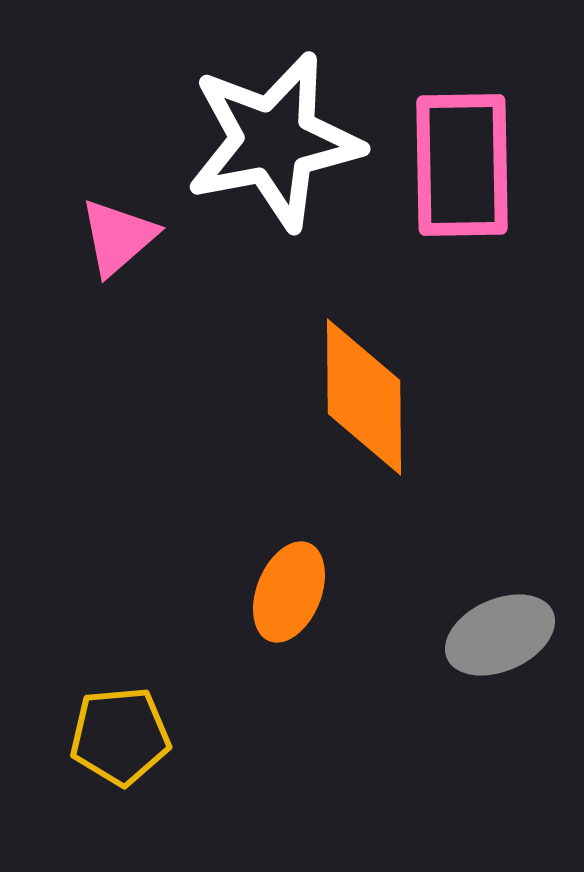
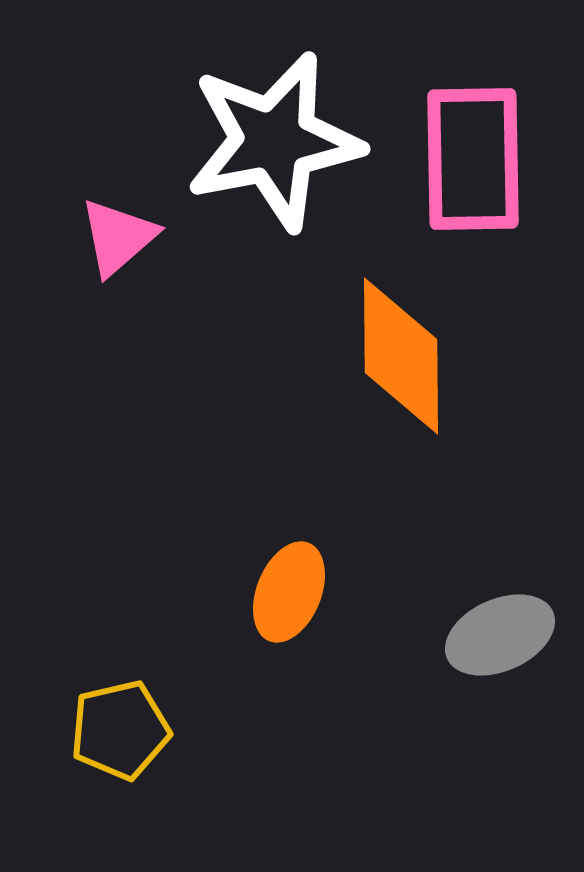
pink rectangle: moved 11 px right, 6 px up
orange diamond: moved 37 px right, 41 px up
yellow pentagon: moved 6 px up; rotated 8 degrees counterclockwise
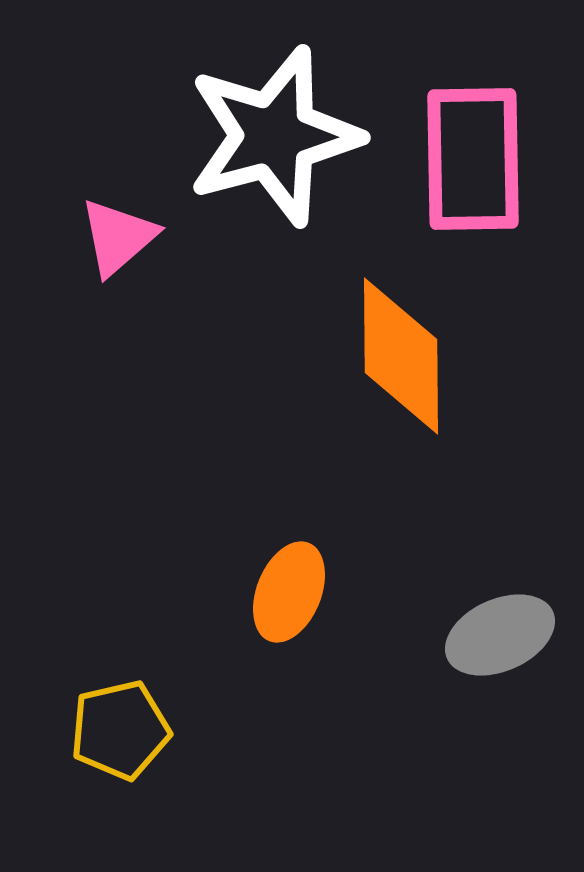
white star: moved 5 px up; rotated 4 degrees counterclockwise
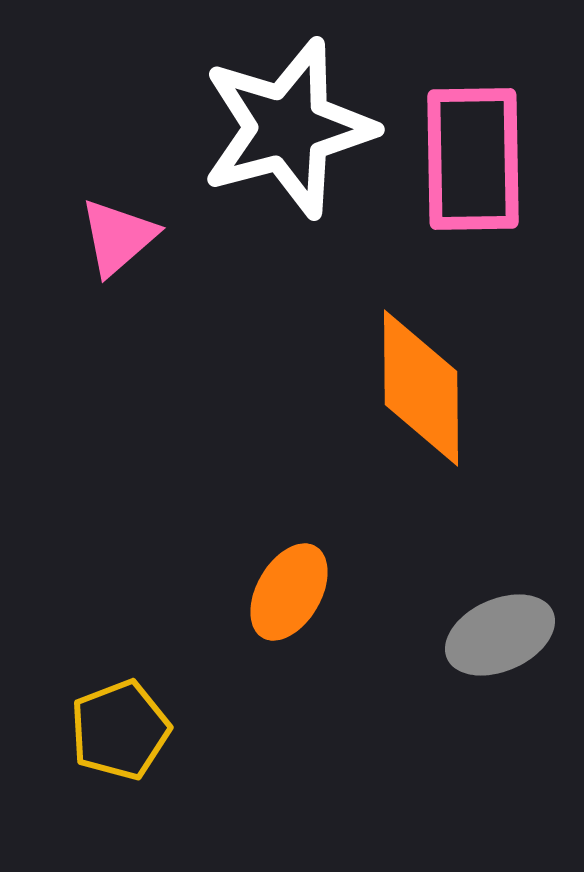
white star: moved 14 px right, 8 px up
orange diamond: moved 20 px right, 32 px down
orange ellipse: rotated 8 degrees clockwise
yellow pentagon: rotated 8 degrees counterclockwise
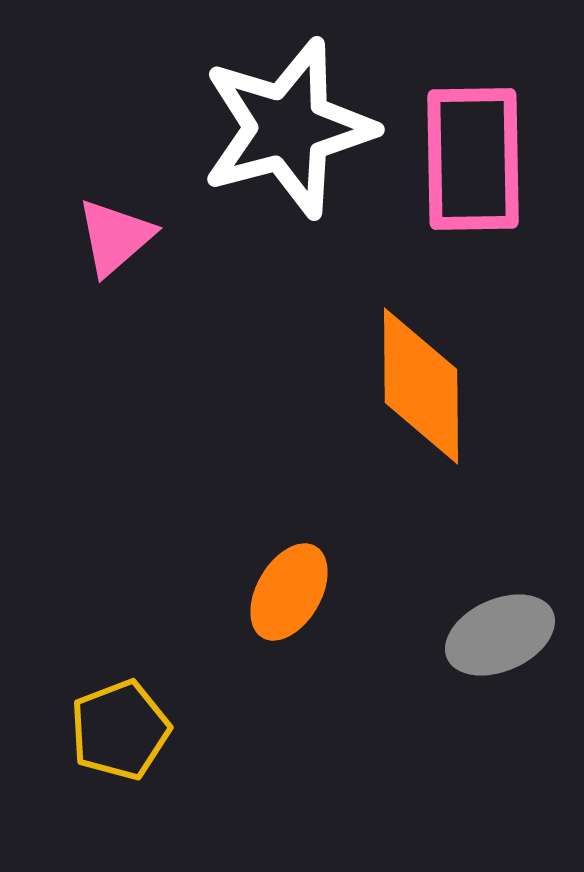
pink triangle: moved 3 px left
orange diamond: moved 2 px up
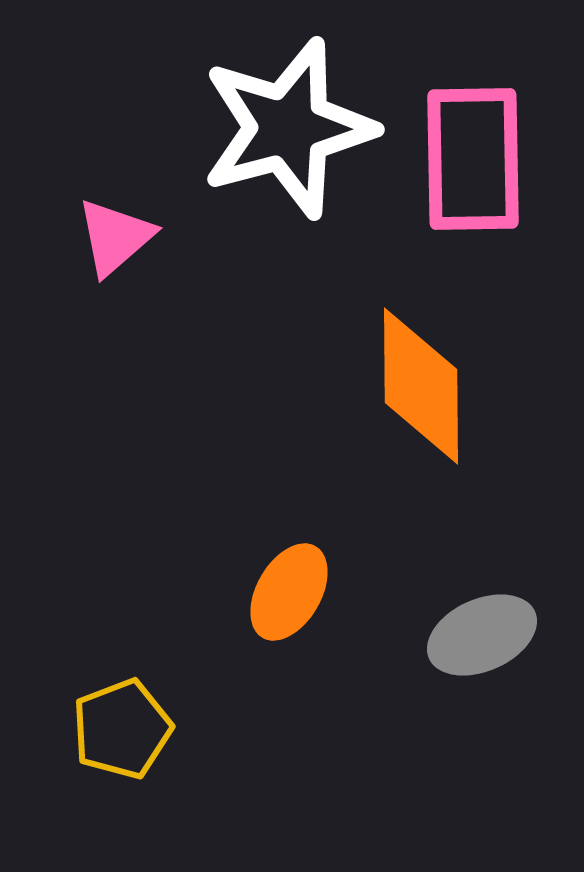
gray ellipse: moved 18 px left
yellow pentagon: moved 2 px right, 1 px up
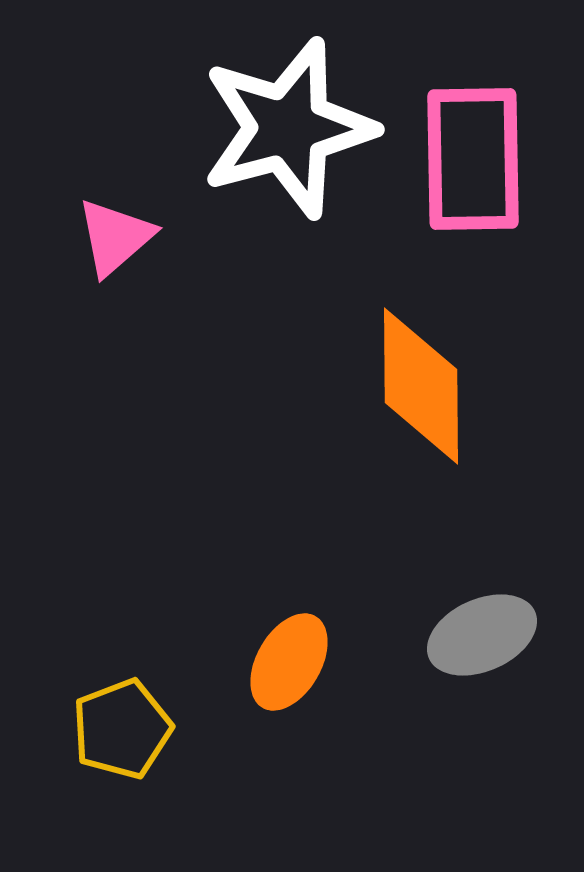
orange ellipse: moved 70 px down
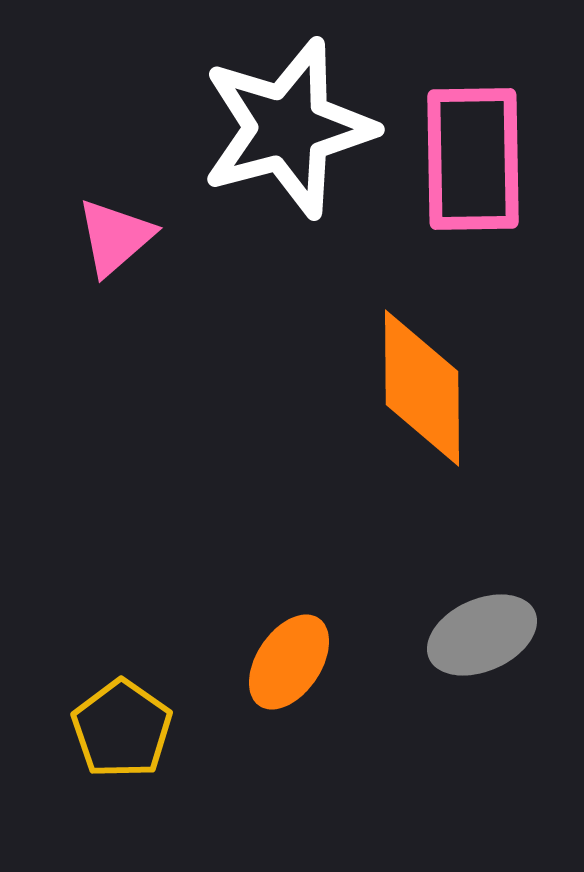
orange diamond: moved 1 px right, 2 px down
orange ellipse: rotated 4 degrees clockwise
yellow pentagon: rotated 16 degrees counterclockwise
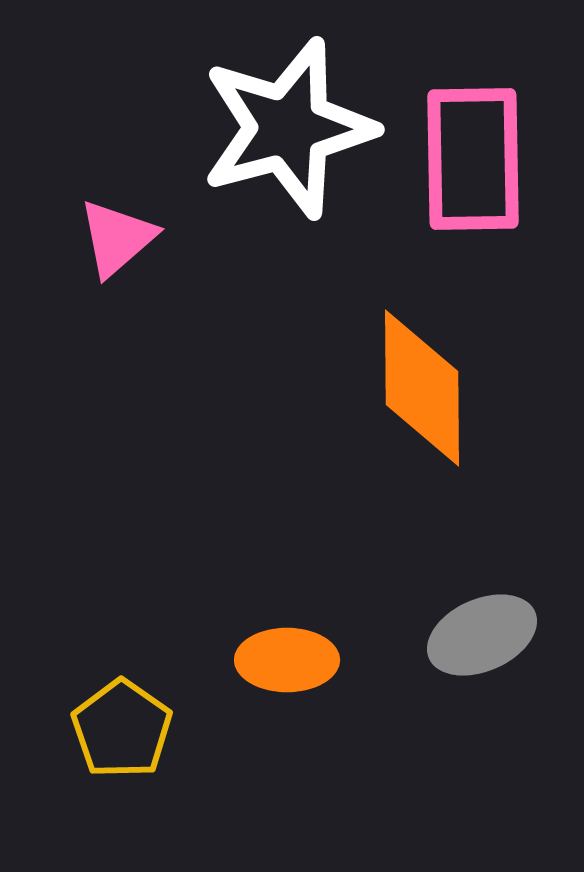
pink triangle: moved 2 px right, 1 px down
orange ellipse: moved 2 px left, 2 px up; rotated 56 degrees clockwise
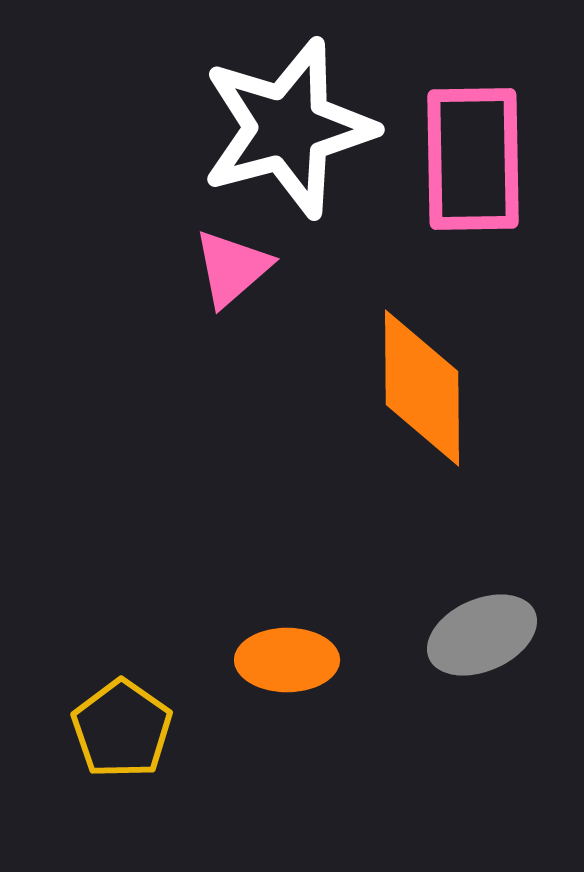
pink triangle: moved 115 px right, 30 px down
